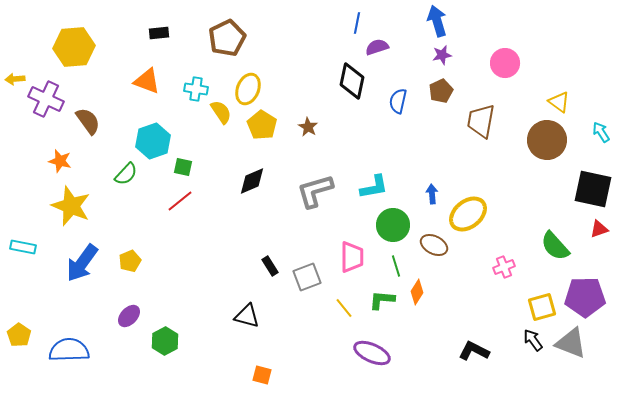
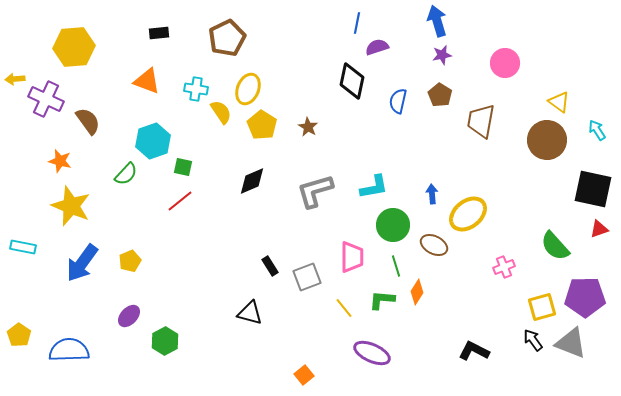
brown pentagon at (441, 91): moved 1 px left, 4 px down; rotated 15 degrees counterclockwise
cyan arrow at (601, 132): moved 4 px left, 2 px up
black triangle at (247, 316): moved 3 px right, 3 px up
orange square at (262, 375): moved 42 px right; rotated 36 degrees clockwise
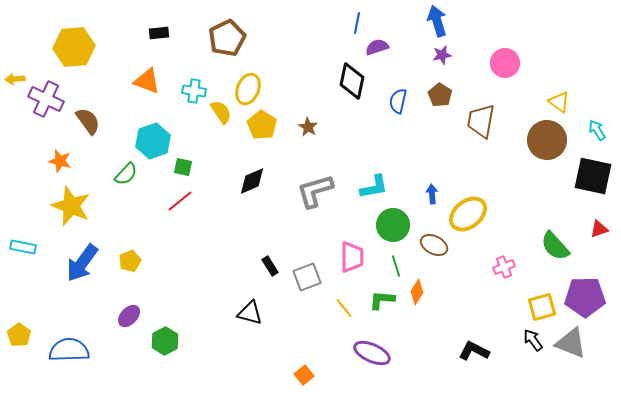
cyan cross at (196, 89): moved 2 px left, 2 px down
black square at (593, 189): moved 13 px up
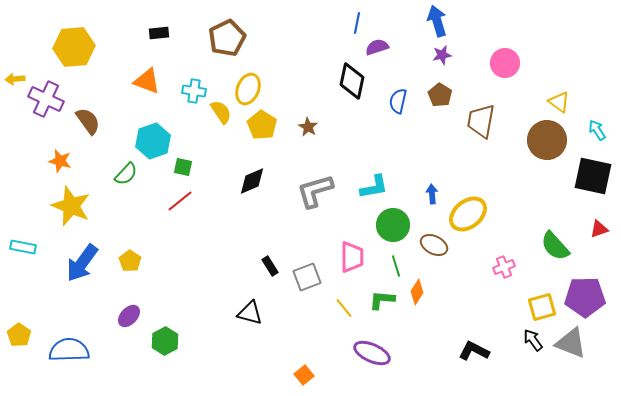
yellow pentagon at (130, 261): rotated 15 degrees counterclockwise
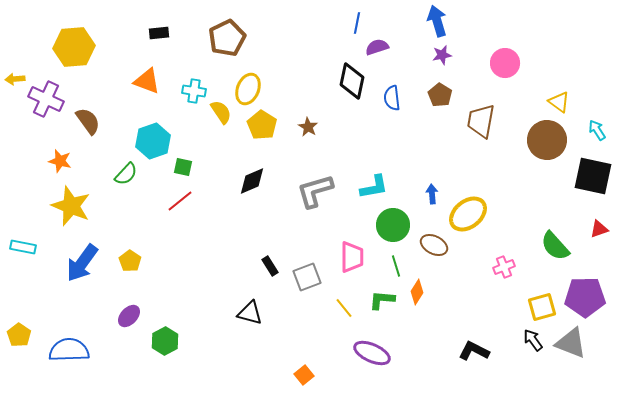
blue semicircle at (398, 101): moved 6 px left, 3 px up; rotated 20 degrees counterclockwise
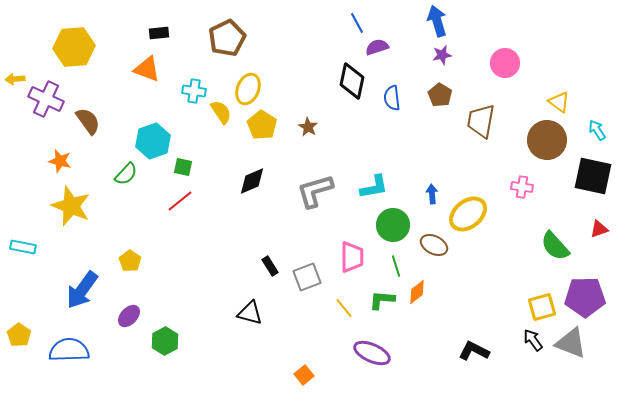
blue line at (357, 23): rotated 40 degrees counterclockwise
orange triangle at (147, 81): moved 12 px up
blue arrow at (82, 263): moved 27 px down
pink cross at (504, 267): moved 18 px right, 80 px up; rotated 30 degrees clockwise
orange diamond at (417, 292): rotated 20 degrees clockwise
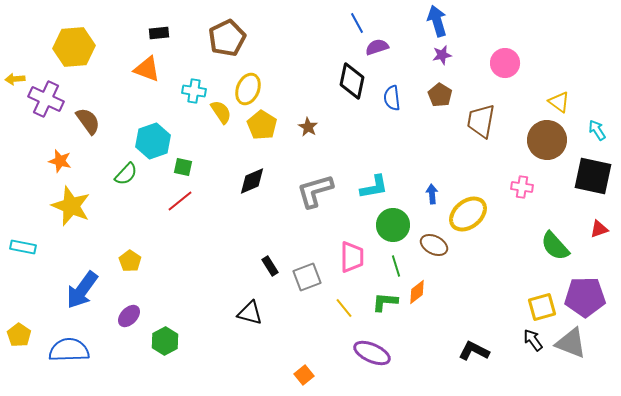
green L-shape at (382, 300): moved 3 px right, 2 px down
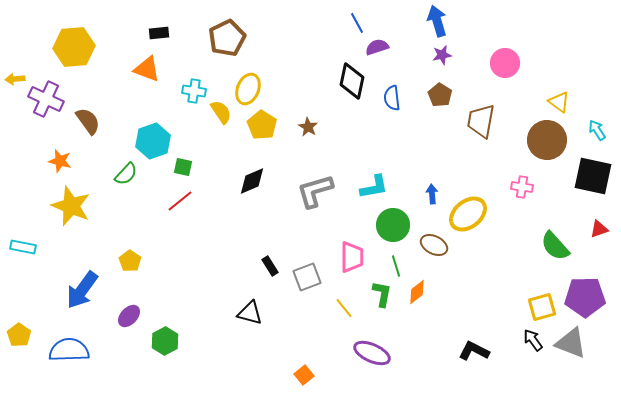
green L-shape at (385, 302): moved 3 px left, 8 px up; rotated 96 degrees clockwise
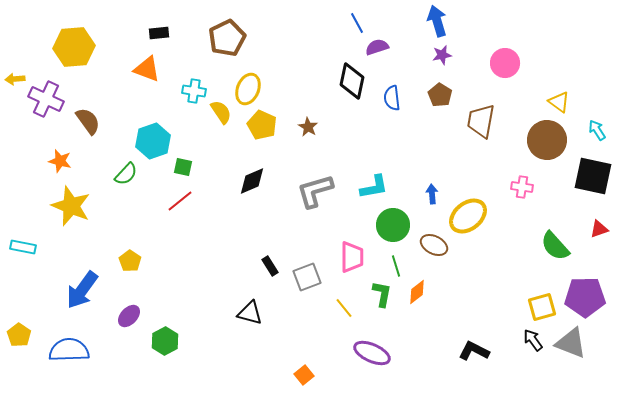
yellow pentagon at (262, 125): rotated 8 degrees counterclockwise
yellow ellipse at (468, 214): moved 2 px down
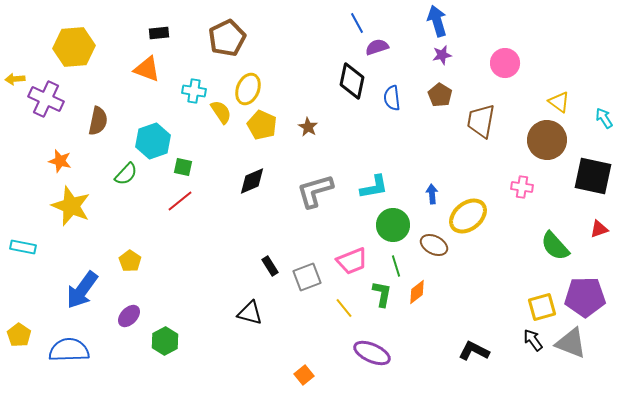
brown semicircle at (88, 121): moved 10 px right; rotated 48 degrees clockwise
cyan arrow at (597, 130): moved 7 px right, 12 px up
pink trapezoid at (352, 257): moved 4 px down; rotated 68 degrees clockwise
